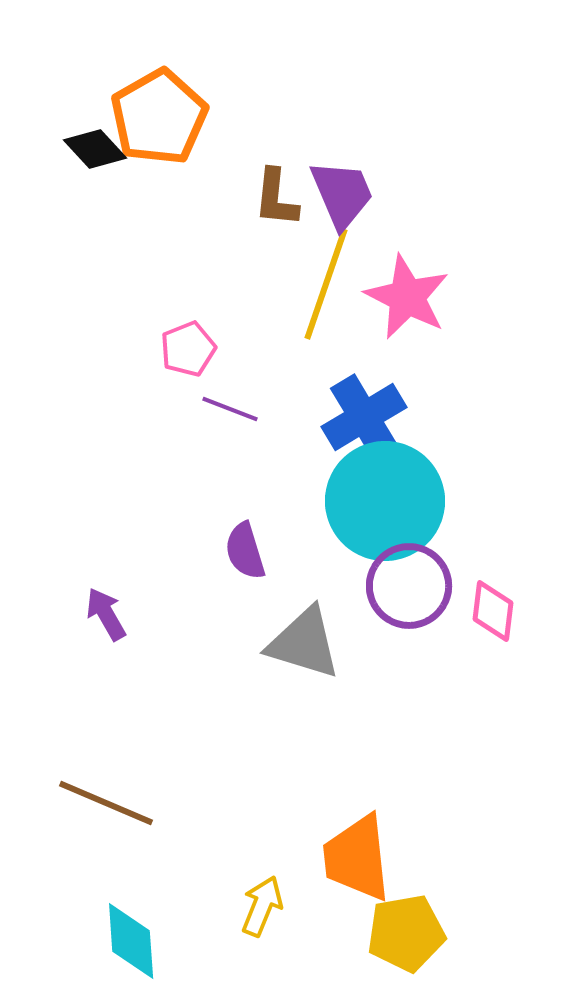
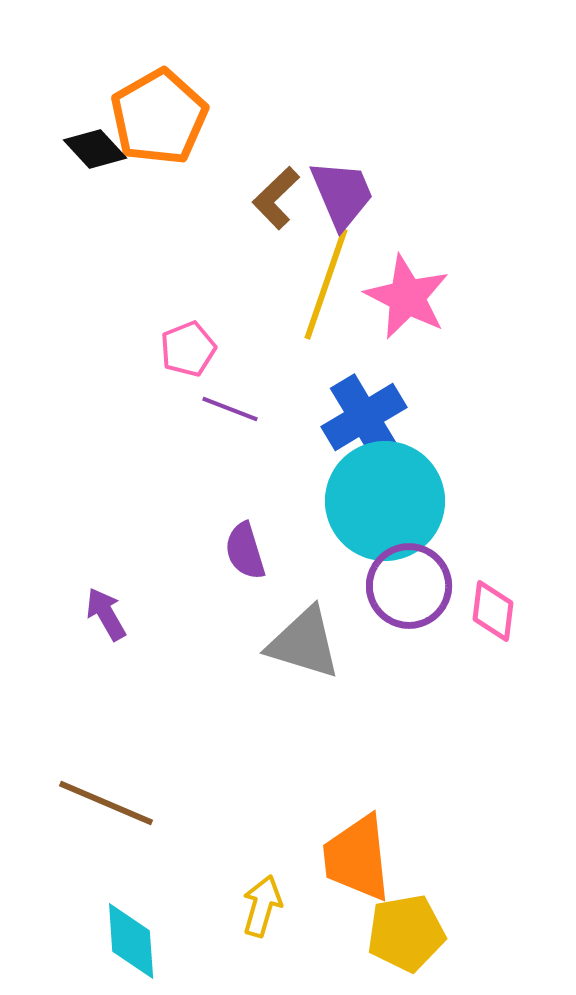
brown L-shape: rotated 40 degrees clockwise
yellow arrow: rotated 6 degrees counterclockwise
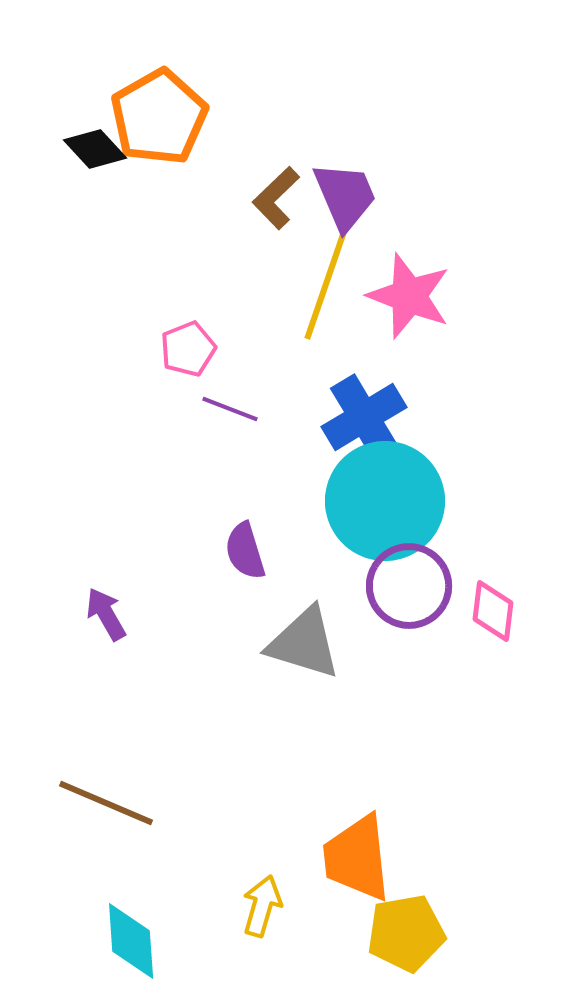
purple trapezoid: moved 3 px right, 2 px down
pink star: moved 2 px right, 1 px up; rotated 6 degrees counterclockwise
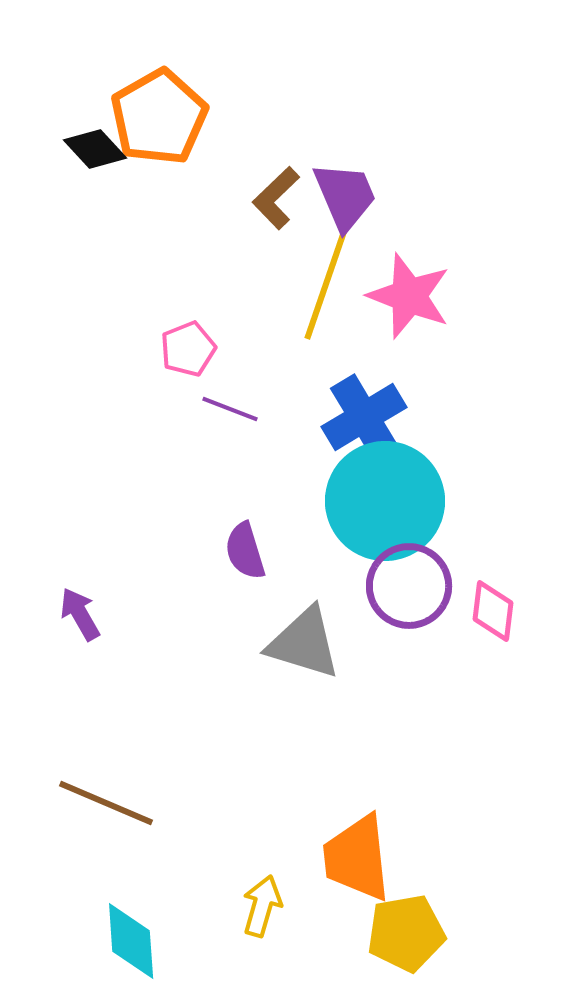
purple arrow: moved 26 px left
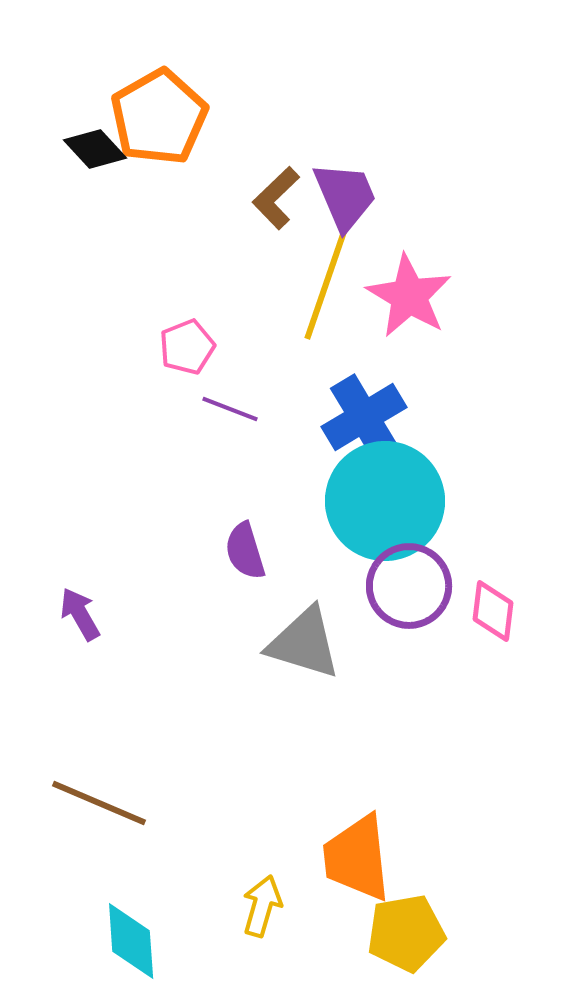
pink star: rotated 10 degrees clockwise
pink pentagon: moved 1 px left, 2 px up
brown line: moved 7 px left
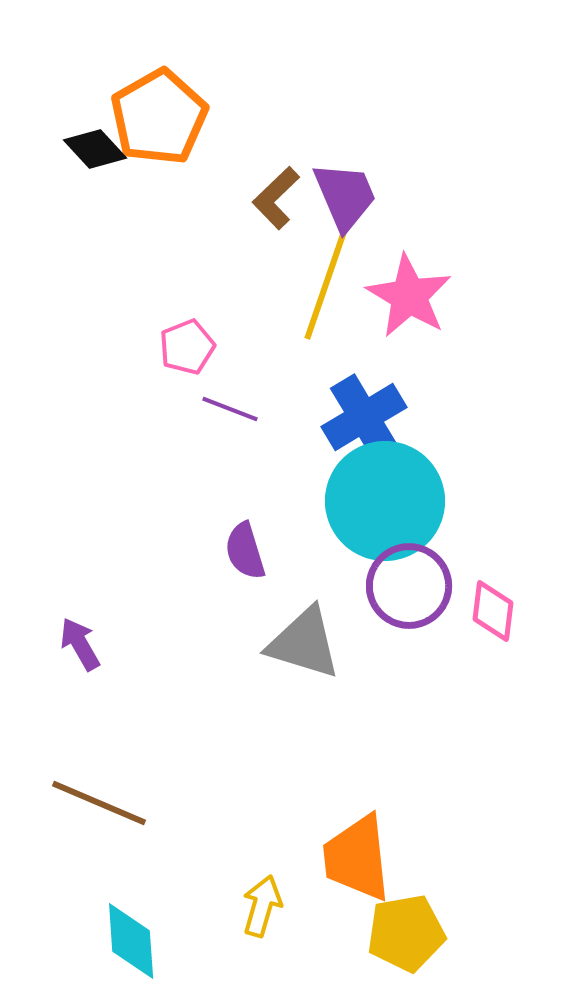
purple arrow: moved 30 px down
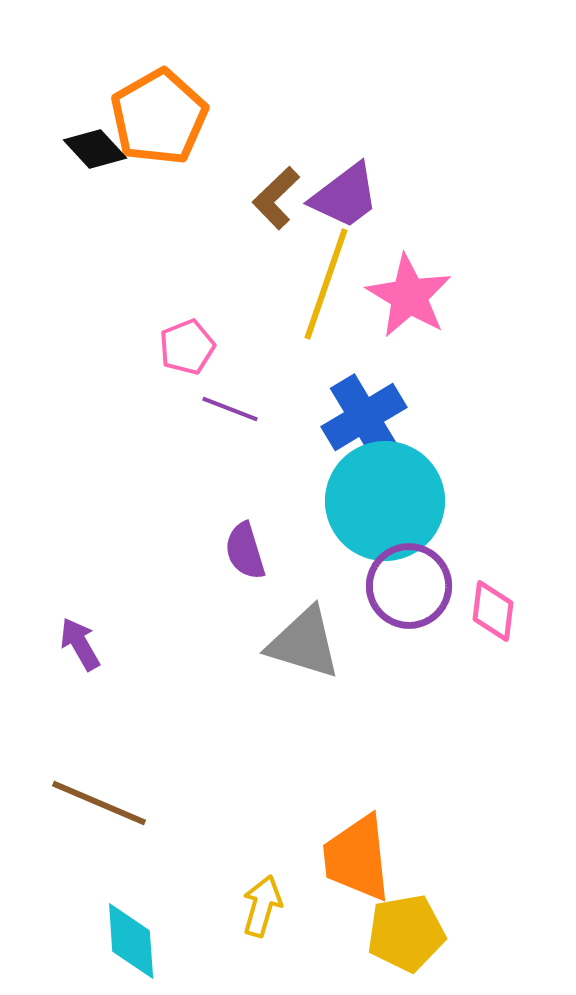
purple trapezoid: rotated 76 degrees clockwise
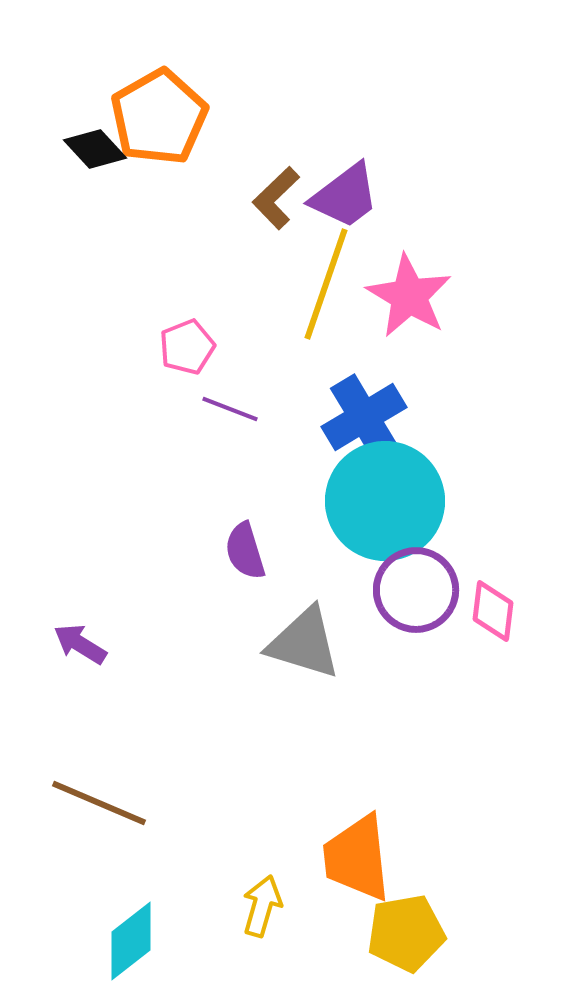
purple circle: moved 7 px right, 4 px down
purple arrow: rotated 28 degrees counterclockwise
cyan diamond: rotated 56 degrees clockwise
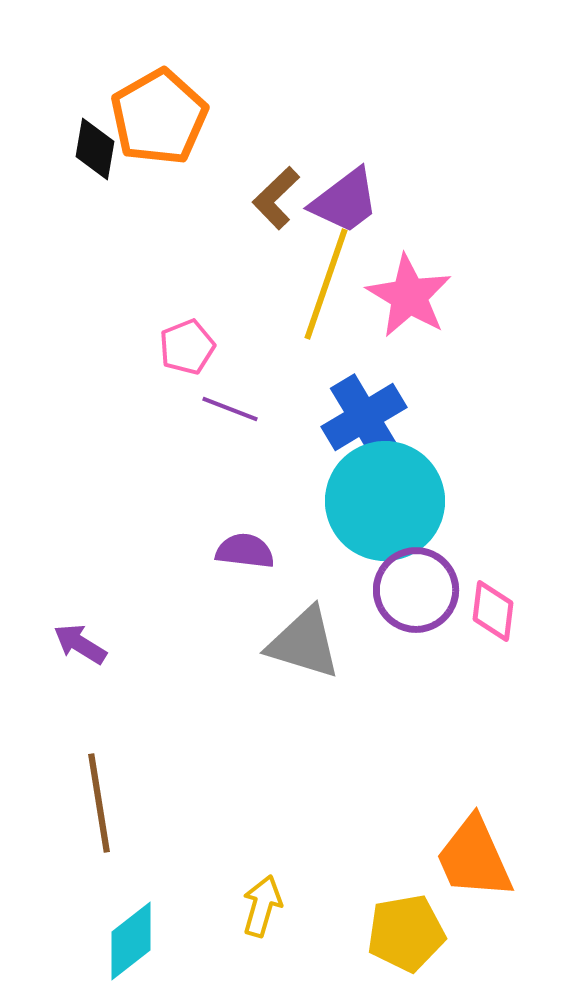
black diamond: rotated 52 degrees clockwise
purple trapezoid: moved 5 px down
purple semicircle: rotated 114 degrees clockwise
brown line: rotated 58 degrees clockwise
orange trapezoid: moved 117 px right; rotated 18 degrees counterclockwise
